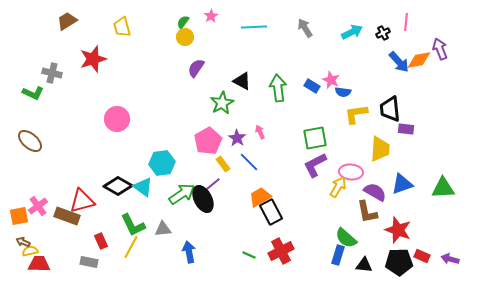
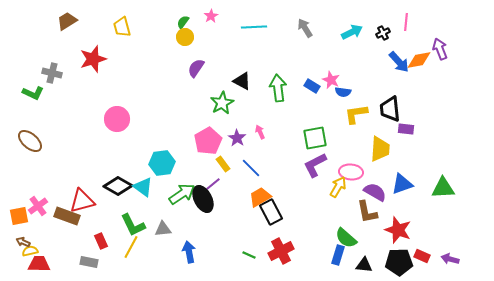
blue line at (249, 162): moved 2 px right, 6 px down
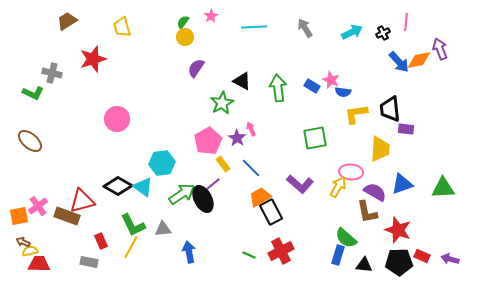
pink arrow at (260, 132): moved 9 px left, 3 px up
purple L-shape at (315, 165): moved 15 px left, 19 px down; rotated 112 degrees counterclockwise
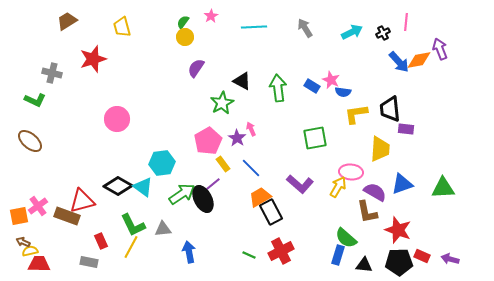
green L-shape at (33, 93): moved 2 px right, 7 px down
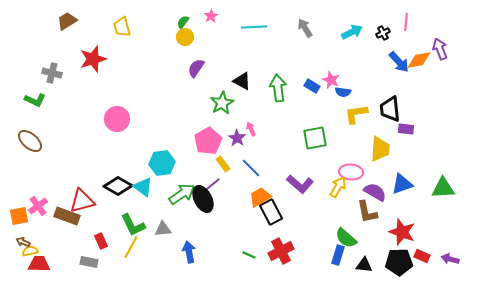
red star at (398, 230): moved 4 px right, 2 px down
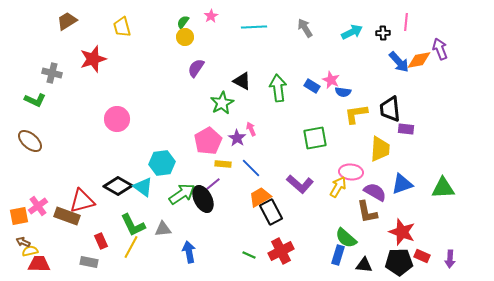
black cross at (383, 33): rotated 24 degrees clockwise
yellow rectangle at (223, 164): rotated 49 degrees counterclockwise
purple arrow at (450, 259): rotated 102 degrees counterclockwise
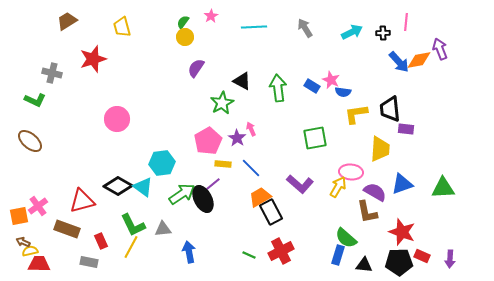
brown rectangle at (67, 216): moved 13 px down
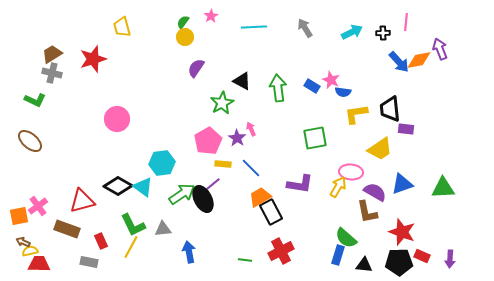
brown trapezoid at (67, 21): moved 15 px left, 33 px down
yellow trapezoid at (380, 149): rotated 52 degrees clockwise
purple L-shape at (300, 184): rotated 32 degrees counterclockwise
green line at (249, 255): moved 4 px left, 5 px down; rotated 16 degrees counterclockwise
